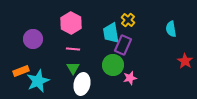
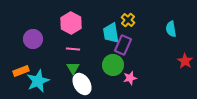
white ellipse: rotated 45 degrees counterclockwise
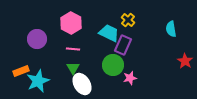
cyan trapezoid: moved 2 px left; rotated 125 degrees clockwise
purple circle: moved 4 px right
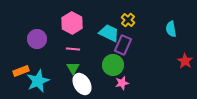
pink hexagon: moved 1 px right
pink star: moved 8 px left, 5 px down
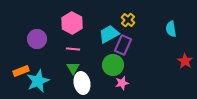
cyan trapezoid: moved 1 px down; rotated 55 degrees counterclockwise
white ellipse: moved 1 px up; rotated 20 degrees clockwise
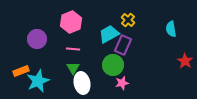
pink hexagon: moved 1 px left, 1 px up; rotated 10 degrees clockwise
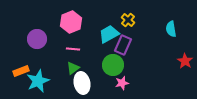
green triangle: rotated 24 degrees clockwise
